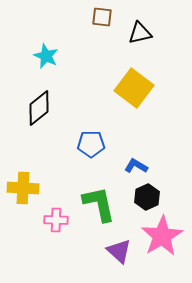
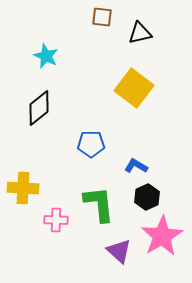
green L-shape: rotated 6 degrees clockwise
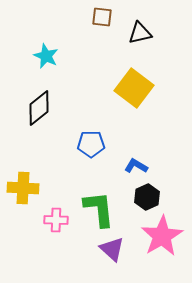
green L-shape: moved 5 px down
purple triangle: moved 7 px left, 2 px up
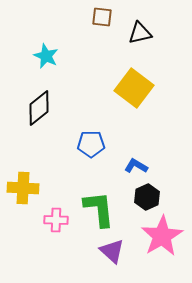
purple triangle: moved 2 px down
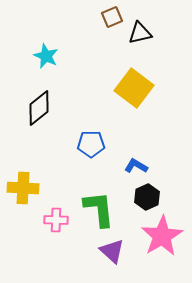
brown square: moved 10 px right; rotated 30 degrees counterclockwise
